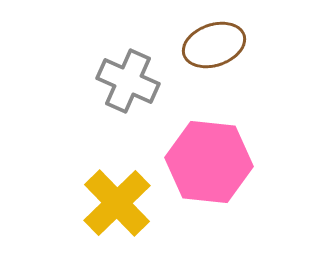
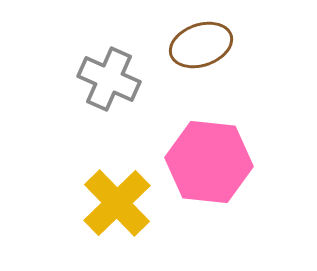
brown ellipse: moved 13 px left
gray cross: moved 19 px left, 2 px up
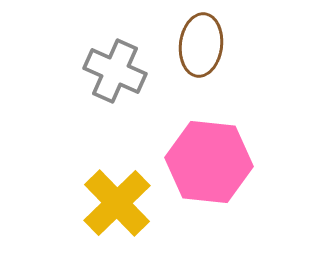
brown ellipse: rotated 64 degrees counterclockwise
gray cross: moved 6 px right, 8 px up
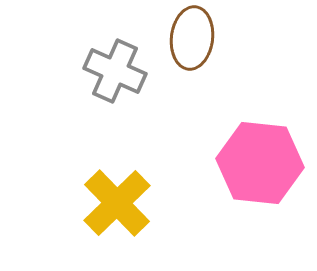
brown ellipse: moved 9 px left, 7 px up
pink hexagon: moved 51 px right, 1 px down
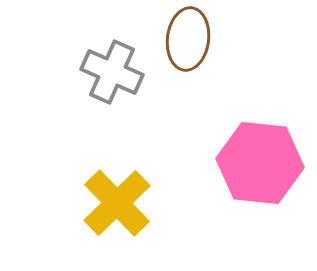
brown ellipse: moved 4 px left, 1 px down
gray cross: moved 3 px left, 1 px down
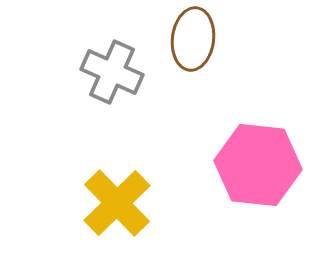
brown ellipse: moved 5 px right
pink hexagon: moved 2 px left, 2 px down
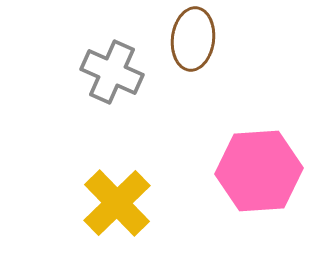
pink hexagon: moved 1 px right, 6 px down; rotated 10 degrees counterclockwise
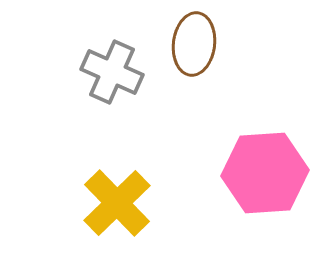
brown ellipse: moved 1 px right, 5 px down
pink hexagon: moved 6 px right, 2 px down
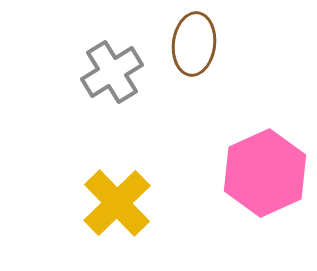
gray cross: rotated 34 degrees clockwise
pink hexagon: rotated 20 degrees counterclockwise
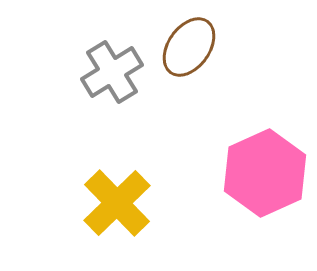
brown ellipse: moved 5 px left, 3 px down; rotated 28 degrees clockwise
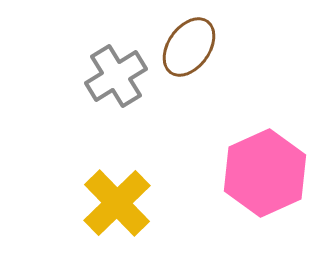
gray cross: moved 4 px right, 4 px down
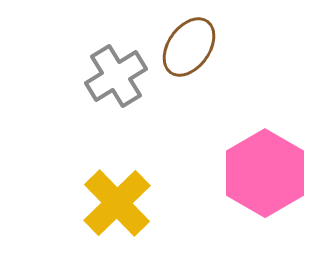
pink hexagon: rotated 6 degrees counterclockwise
